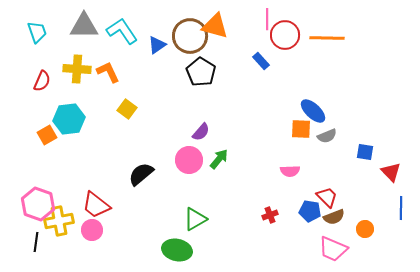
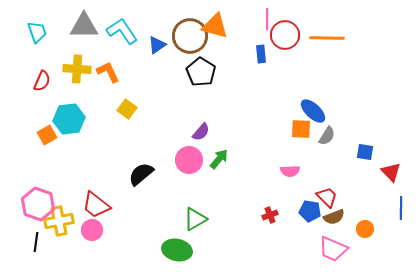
blue rectangle at (261, 61): moved 7 px up; rotated 36 degrees clockwise
gray semicircle at (327, 136): rotated 36 degrees counterclockwise
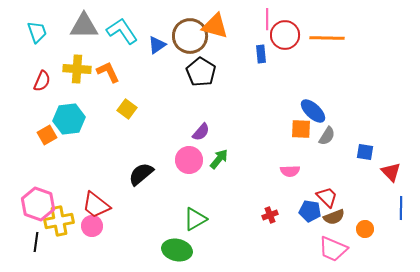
pink circle at (92, 230): moved 4 px up
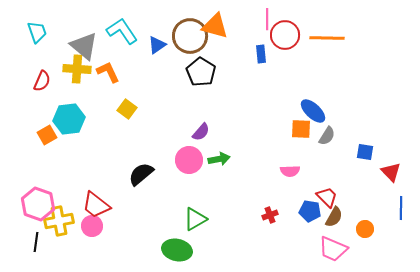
gray triangle at (84, 26): moved 20 px down; rotated 40 degrees clockwise
green arrow at (219, 159): rotated 40 degrees clockwise
brown semicircle at (334, 217): rotated 40 degrees counterclockwise
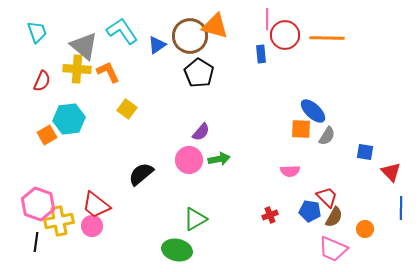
black pentagon at (201, 72): moved 2 px left, 1 px down
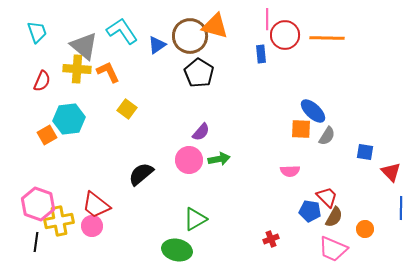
red cross at (270, 215): moved 1 px right, 24 px down
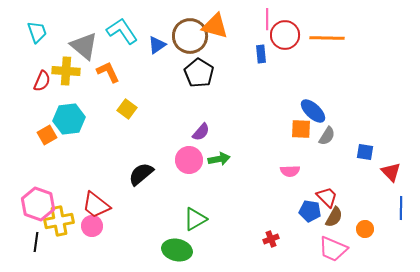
yellow cross at (77, 69): moved 11 px left, 2 px down
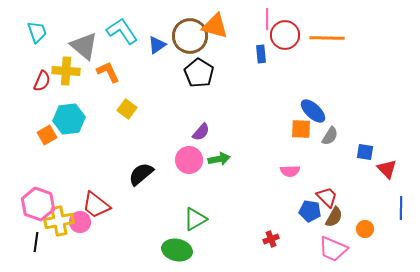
gray semicircle at (327, 136): moved 3 px right
red triangle at (391, 172): moved 4 px left, 3 px up
pink circle at (92, 226): moved 12 px left, 4 px up
